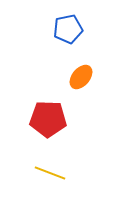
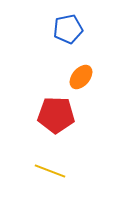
red pentagon: moved 8 px right, 4 px up
yellow line: moved 2 px up
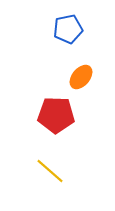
yellow line: rotated 20 degrees clockwise
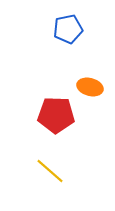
orange ellipse: moved 9 px right, 10 px down; rotated 65 degrees clockwise
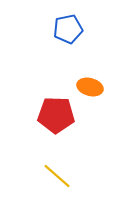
yellow line: moved 7 px right, 5 px down
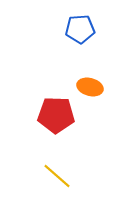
blue pentagon: moved 12 px right; rotated 8 degrees clockwise
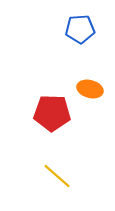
orange ellipse: moved 2 px down
red pentagon: moved 4 px left, 2 px up
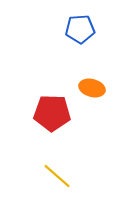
orange ellipse: moved 2 px right, 1 px up
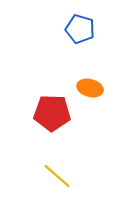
blue pentagon: rotated 20 degrees clockwise
orange ellipse: moved 2 px left
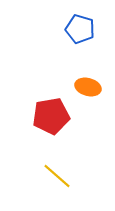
orange ellipse: moved 2 px left, 1 px up
red pentagon: moved 1 px left, 3 px down; rotated 12 degrees counterclockwise
